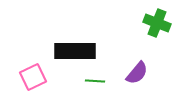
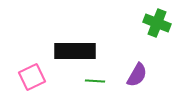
purple semicircle: moved 2 px down; rotated 10 degrees counterclockwise
pink square: moved 1 px left
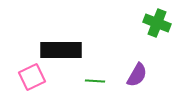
black rectangle: moved 14 px left, 1 px up
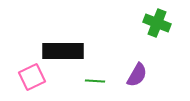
black rectangle: moved 2 px right, 1 px down
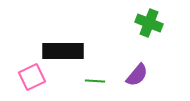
green cross: moved 8 px left
purple semicircle: rotated 10 degrees clockwise
